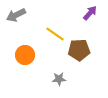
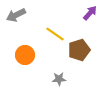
brown pentagon: rotated 15 degrees counterclockwise
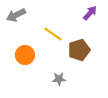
yellow line: moved 2 px left
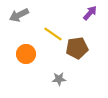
gray arrow: moved 3 px right
brown pentagon: moved 2 px left, 2 px up; rotated 10 degrees clockwise
orange circle: moved 1 px right, 1 px up
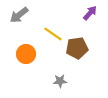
gray arrow: rotated 12 degrees counterclockwise
gray star: moved 1 px right, 2 px down
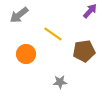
purple arrow: moved 2 px up
brown pentagon: moved 7 px right, 3 px down
gray star: moved 1 px down
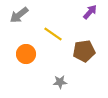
purple arrow: moved 1 px down
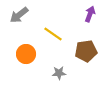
purple arrow: moved 2 px down; rotated 21 degrees counterclockwise
brown pentagon: moved 2 px right
gray star: moved 1 px left, 9 px up
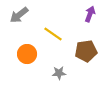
orange circle: moved 1 px right
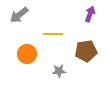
yellow line: rotated 36 degrees counterclockwise
gray star: moved 2 px up
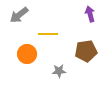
purple arrow: rotated 35 degrees counterclockwise
yellow line: moved 5 px left
